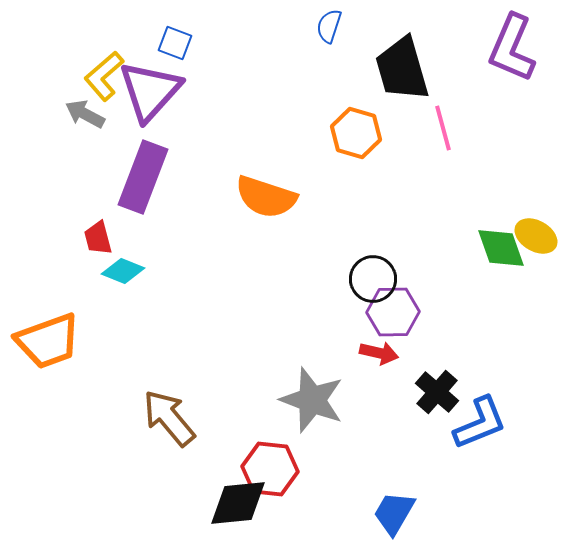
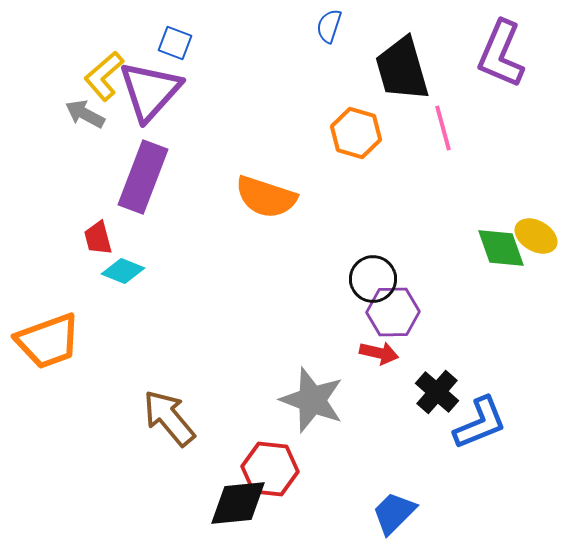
purple L-shape: moved 11 px left, 6 px down
blue trapezoid: rotated 15 degrees clockwise
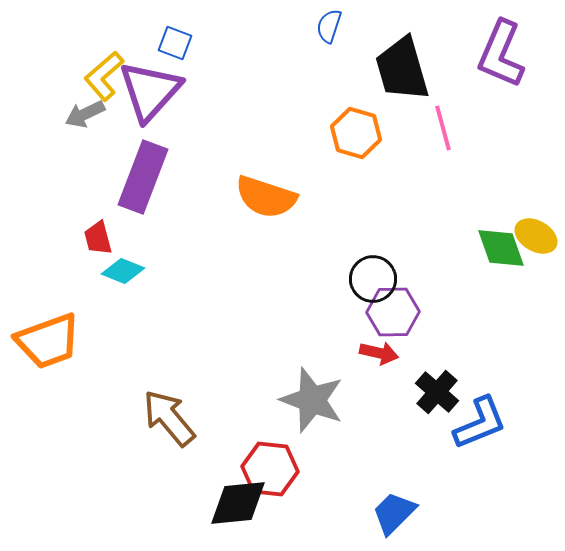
gray arrow: rotated 54 degrees counterclockwise
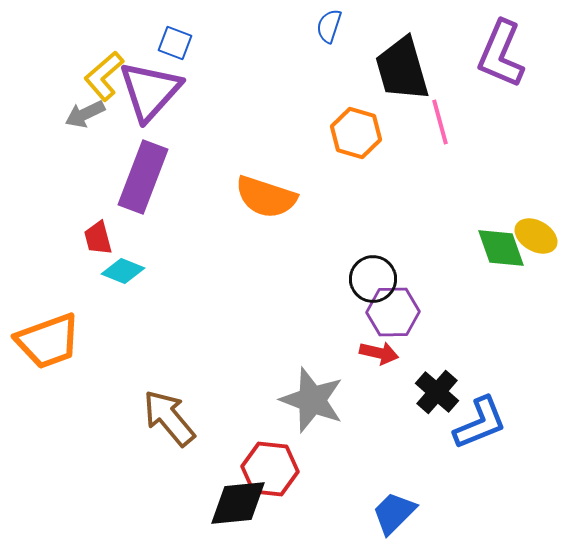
pink line: moved 3 px left, 6 px up
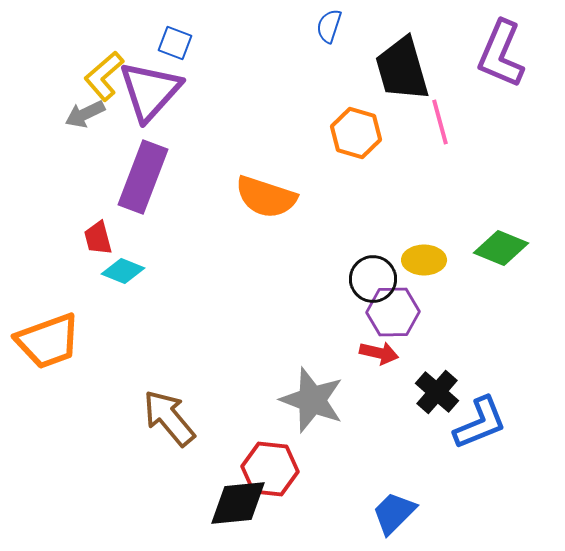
yellow ellipse: moved 112 px left, 24 px down; rotated 30 degrees counterclockwise
green diamond: rotated 48 degrees counterclockwise
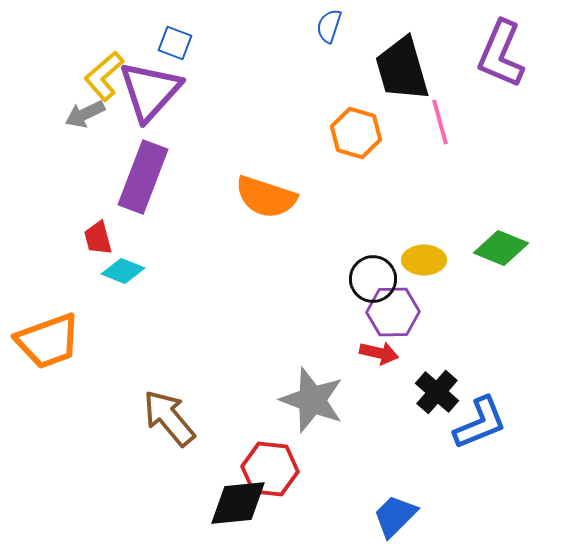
blue trapezoid: moved 1 px right, 3 px down
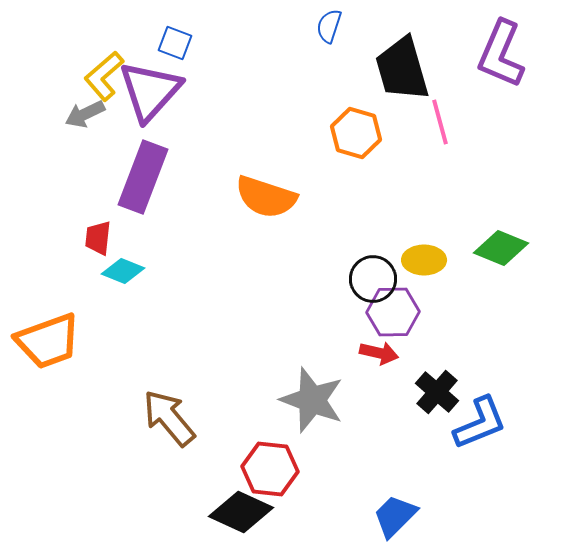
red trapezoid: rotated 21 degrees clockwise
black diamond: moved 3 px right, 9 px down; rotated 30 degrees clockwise
